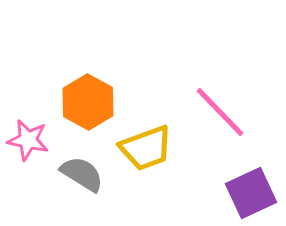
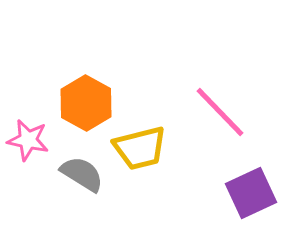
orange hexagon: moved 2 px left, 1 px down
yellow trapezoid: moved 6 px left; rotated 6 degrees clockwise
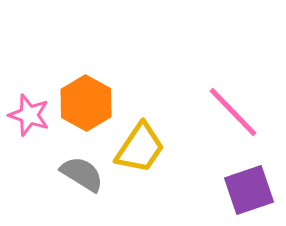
pink line: moved 13 px right
pink star: moved 1 px right, 25 px up; rotated 6 degrees clockwise
yellow trapezoid: rotated 42 degrees counterclockwise
purple square: moved 2 px left, 3 px up; rotated 6 degrees clockwise
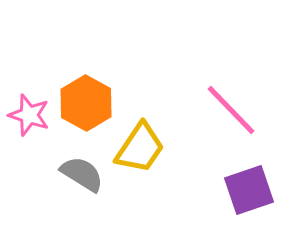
pink line: moved 2 px left, 2 px up
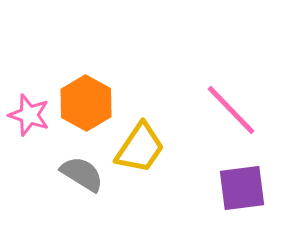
purple square: moved 7 px left, 2 px up; rotated 12 degrees clockwise
